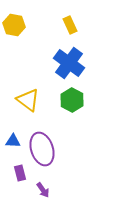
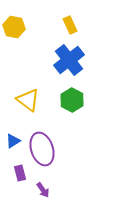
yellow hexagon: moved 2 px down
blue cross: moved 3 px up; rotated 16 degrees clockwise
blue triangle: rotated 35 degrees counterclockwise
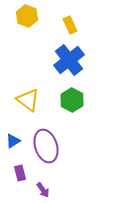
yellow hexagon: moved 13 px right, 11 px up; rotated 10 degrees clockwise
purple ellipse: moved 4 px right, 3 px up
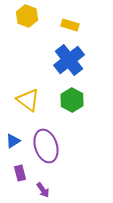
yellow rectangle: rotated 48 degrees counterclockwise
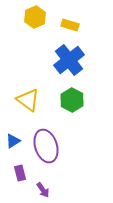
yellow hexagon: moved 8 px right, 1 px down; rotated 15 degrees clockwise
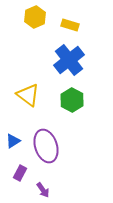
yellow triangle: moved 5 px up
purple rectangle: rotated 42 degrees clockwise
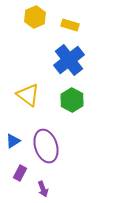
purple arrow: moved 1 px up; rotated 14 degrees clockwise
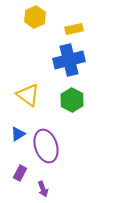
yellow rectangle: moved 4 px right, 4 px down; rotated 30 degrees counterclockwise
blue cross: rotated 24 degrees clockwise
blue triangle: moved 5 px right, 7 px up
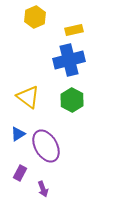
yellow rectangle: moved 1 px down
yellow triangle: moved 2 px down
purple ellipse: rotated 12 degrees counterclockwise
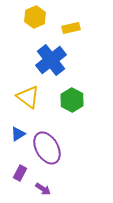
yellow rectangle: moved 3 px left, 2 px up
blue cross: moved 18 px left; rotated 24 degrees counterclockwise
purple ellipse: moved 1 px right, 2 px down
purple arrow: rotated 35 degrees counterclockwise
